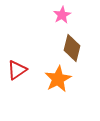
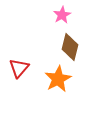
brown diamond: moved 2 px left, 1 px up
red triangle: moved 2 px right, 2 px up; rotated 15 degrees counterclockwise
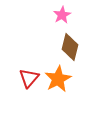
red triangle: moved 10 px right, 10 px down
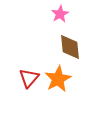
pink star: moved 2 px left, 1 px up
brown diamond: rotated 20 degrees counterclockwise
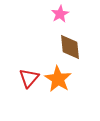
orange star: rotated 12 degrees counterclockwise
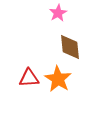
pink star: moved 2 px left, 1 px up
red triangle: rotated 45 degrees clockwise
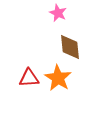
pink star: rotated 18 degrees counterclockwise
orange star: moved 1 px up
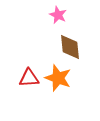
pink star: moved 2 px down
orange star: rotated 12 degrees counterclockwise
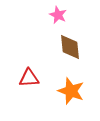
orange star: moved 13 px right, 13 px down
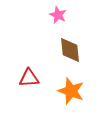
brown diamond: moved 3 px down
